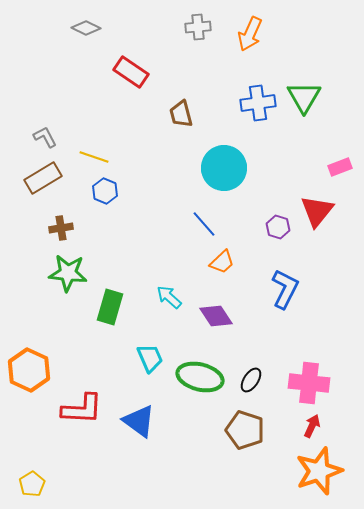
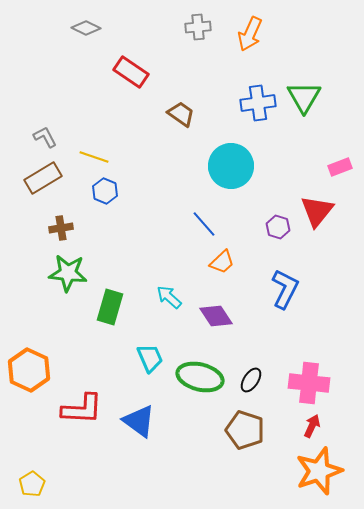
brown trapezoid: rotated 140 degrees clockwise
cyan circle: moved 7 px right, 2 px up
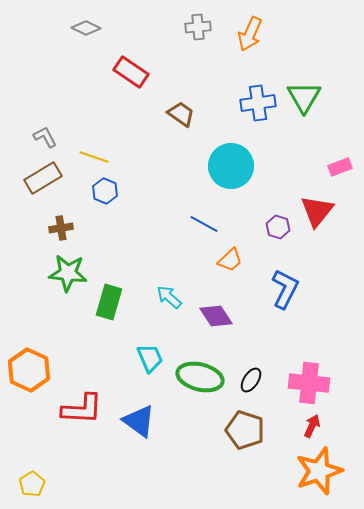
blue line: rotated 20 degrees counterclockwise
orange trapezoid: moved 8 px right, 2 px up
green rectangle: moved 1 px left, 5 px up
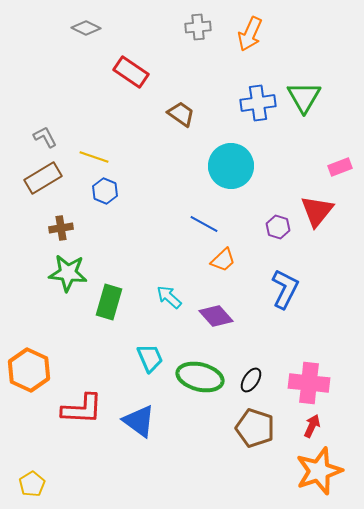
orange trapezoid: moved 7 px left
purple diamond: rotated 8 degrees counterclockwise
brown pentagon: moved 10 px right, 2 px up
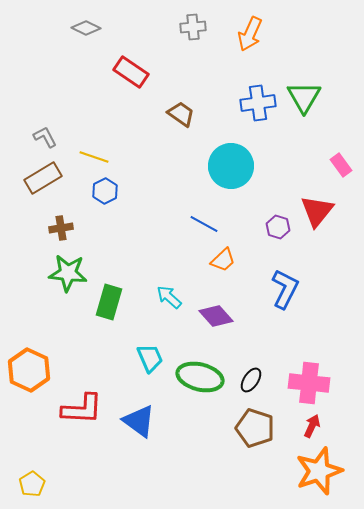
gray cross: moved 5 px left
pink rectangle: moved 1 px right, 2 px up; rotated 75 degrees clockwise
blue hexagon: rotated 10 degrees clockwise
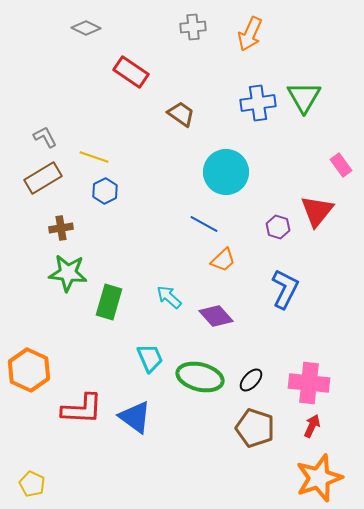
cyan circle: moved 5 px left, 6 px down
black ellipse: rotated 10 degrees clockwise
blue triangle: moved 4 px left, 4 px up
orange star: moved 7 px down
yellow pentagon: rotated 15 degrees counterclockwise
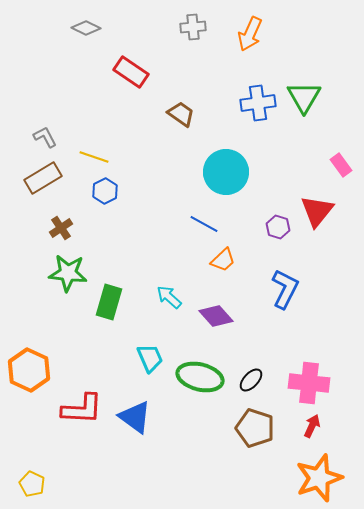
brown cross: rotated 25 degrees counterclockwise
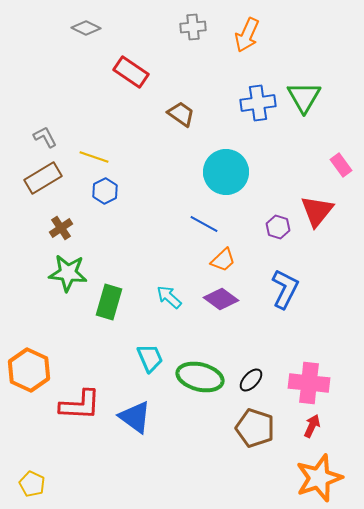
orange arrow: moved 3 px left, 1 px down
purple diamond: moved 5 px right, 17 px up; rotated 12 degrees counterclockwise
red L-shape: moved 2 px left, 4 px up
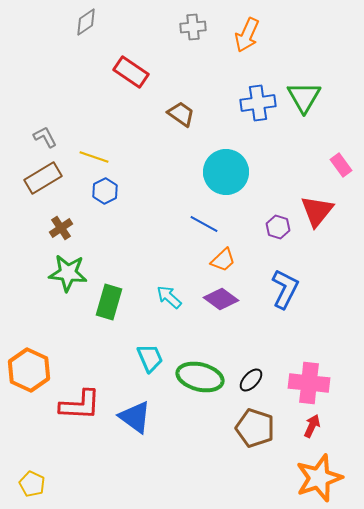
gray diamond: moved 6 px up; rotated 60 degrees counterclockwise
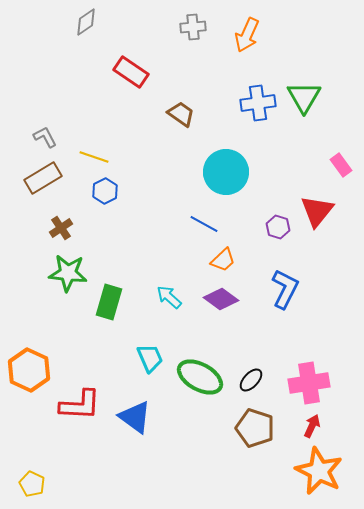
green ellipse: rotated 15 degrees clockwise
pink cross: rotated 15 degrees counterclockwise
orange star: moved 7 px up; rotated 27 degrees counterclockwise
